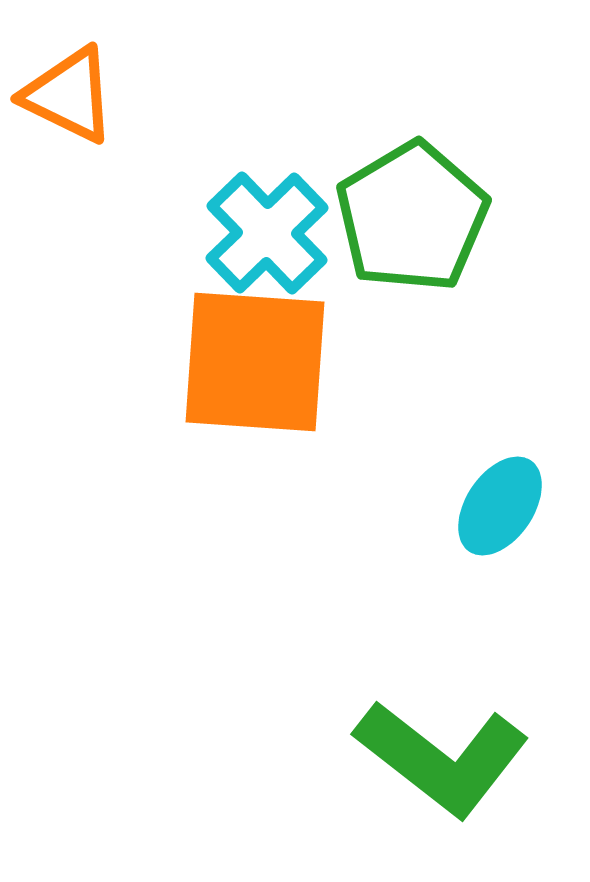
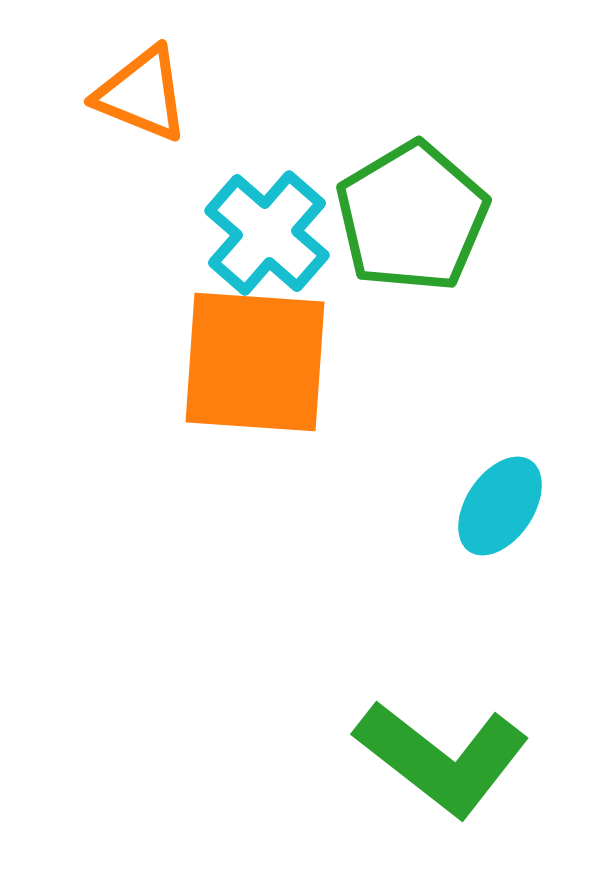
orange triangle: moved 73 px right, 1 px up; rotated 4 degrees counterclockwise
cyan cross: rotated 5 degrees counterclockwise
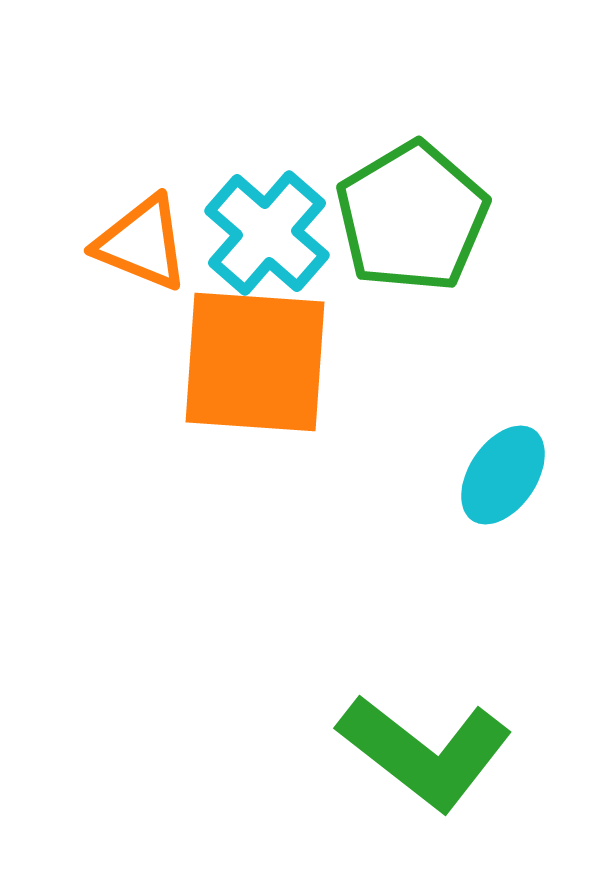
orange triangle: moved 149 px down
cyan ellipse: moved 3 px right, 31 px up
green L-shape: moved 17 px left, 6 px up
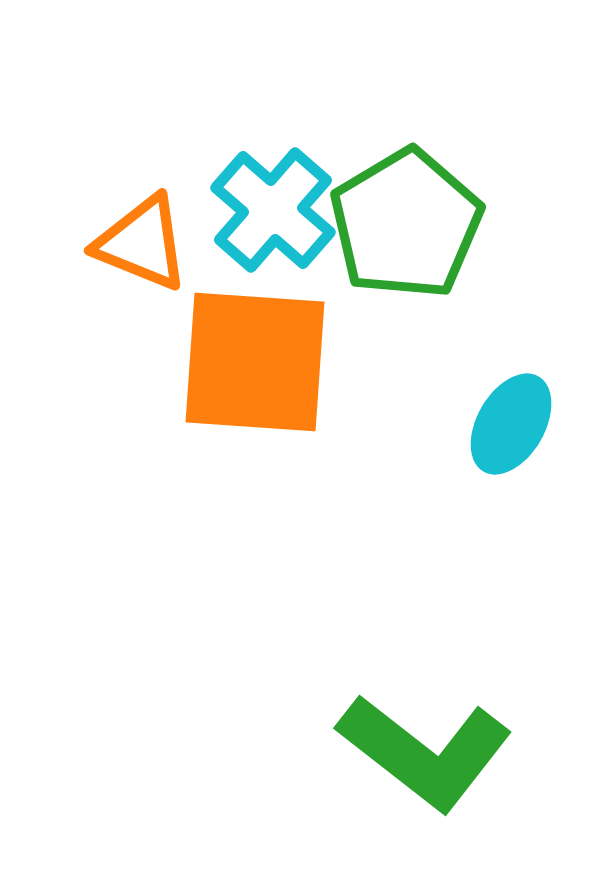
green pentagon: moved 6 px left, 7 px down
cyan cross: moved 6 px right, 23 px up
cyan ellipse: moved 8 px right, 51 px up; rotated 4 degrees counterclockwise
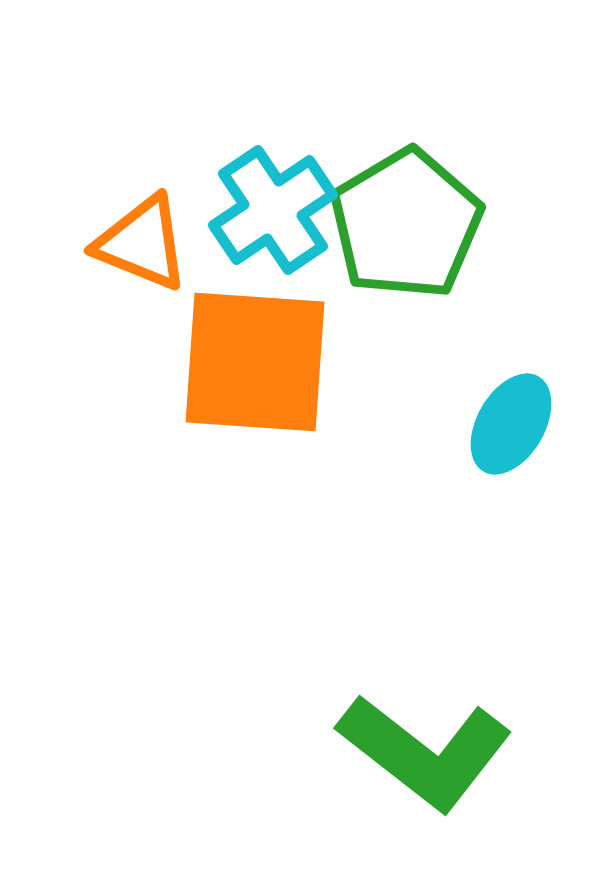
cyan cross: rotated 15 degrees clockwise
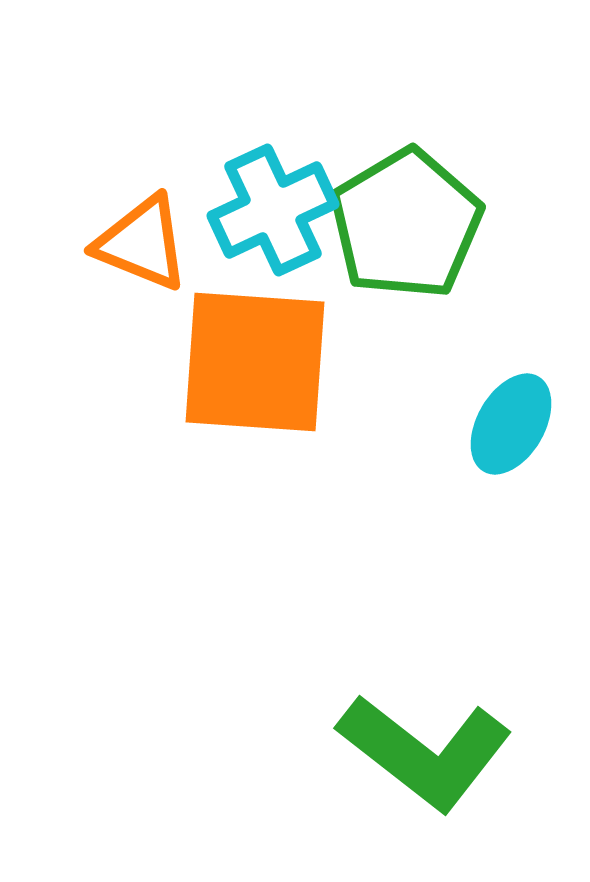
cyan cross: rotated 9 degrees clockwise
